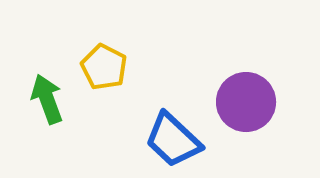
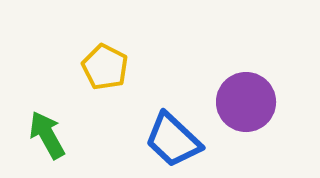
yellow pentagon: moved 1 px right
green arrow: moved 36 px down; rotated 9 degrees counterclockwise
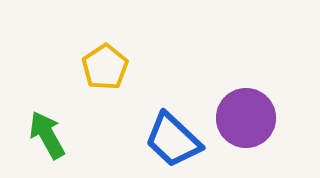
yellow pentagon: rotated 12 degrees clockwise
purple circle: moved 16 px down
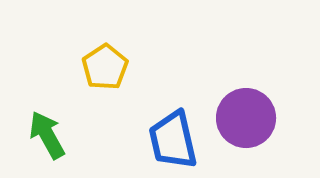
blue trapezoid: rotated 34 degrees clockwise
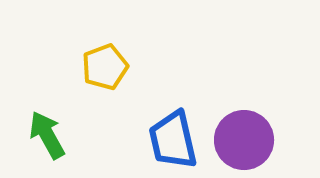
yellow pentagon: rotated 12 degrees clockwise
purple circle: moved 2 px left, 22 px down
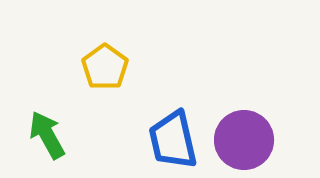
yellow pentagon: rotated 15 degrees counterclockwise
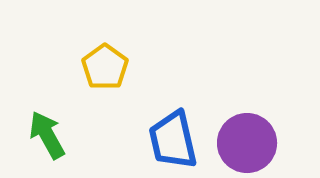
purple circle: moved 3 px right, 3 px down
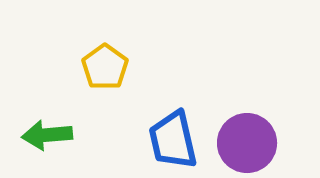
green arrow: rotated 66 degrees counterclockwise
